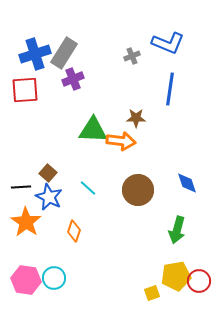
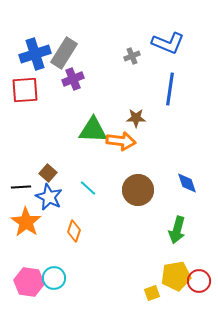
pink hexagon: moved 3 px right, 2 px down
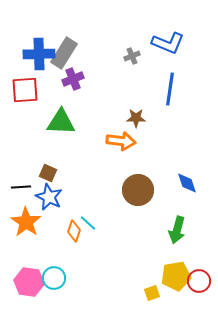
blue cross: moved 4 px right; rotated 16 degrees clockwise
green triangle: moved 32 px left, 8 px up
brown square: rotated 18 degrees counterclockwise
cyan line: moved 35 px down
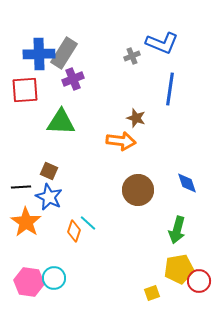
blue L-shape: moved 6 px left
brown star: rotated 18 degrees clockwise
brown square: moved 1 px right, 2 px up
yellow pentagon: moved 3 px right, 7 px up
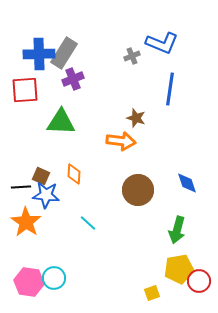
brown square: moved 8 px left, 5 px down
blue star: moved 3 px left, 2 px up; rotated 20 degrees counterclockwise
orange diamond: moved 57 px up; rotated 15 degrees counterclockwise
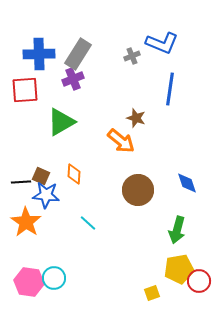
gray rectangle: moved 14 px right, 1 px down
green triangle: rotated 32 degrees counterclockwise
orange arrow: rotated 32 degrees clockwise
black line: moved 5 px up
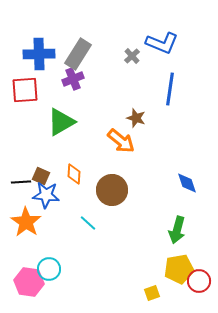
gray cross: rotated 21 degrees counterclockwise
brown circle: moved 26 px left
cyan circle: moved 5 px left, 9 px up
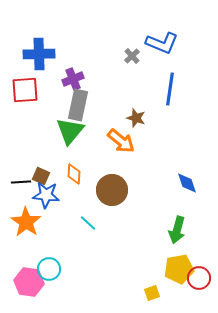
gray rectangle: moved 51 px down; rotated 20 degrees counterclockwise
green triangle: moved 9 px right, 9 px down; rotated 20 degrees counterclockwise
red circle: moved 3 px up
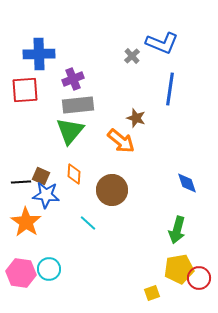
gray rectangle: rotated 72 degrees clockwise
pink hexagon: moved 8 px left, 9 px up
